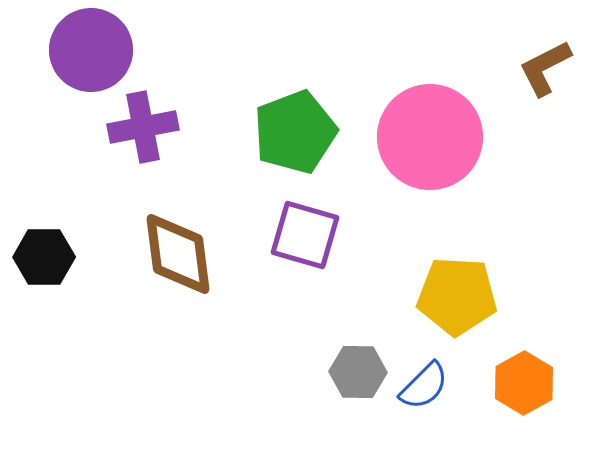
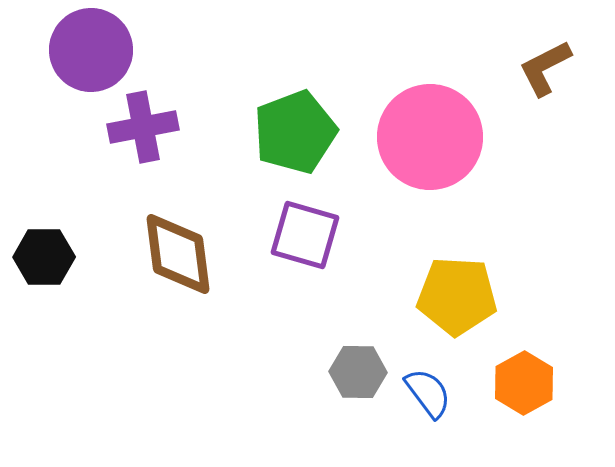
blue semicircle: moved 4 px right, 7 px down; rotated 82 degrees counterclockwise
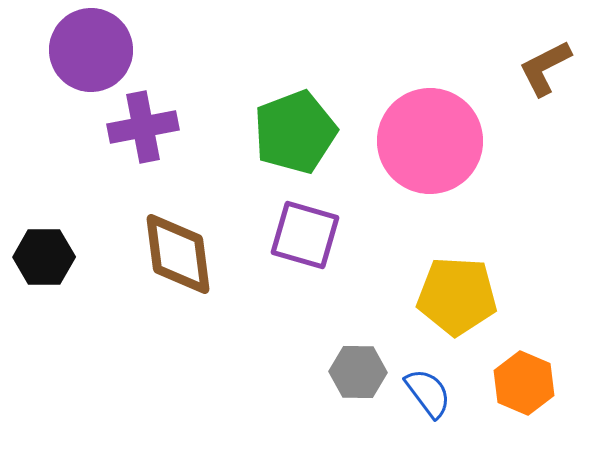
pink circle: moved 4 px down
orange hexagon: rotated 8 degrees counterclockwise
